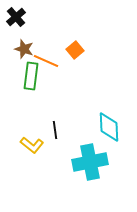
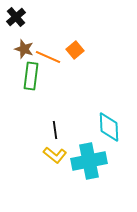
orange line: moved 2 px right, 4 px up
yellow L-shape: moved 23 px right, 10 px down
cyan cross: moved 1 px left, 1 px up
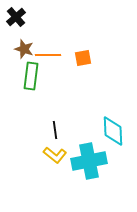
orange square: moved 8 px right, 8 px down; rotated 30 degrees clockwise
orange line: moved 2 px up; rotated 25 degrees counterclockwise
cyan diamond: moved 4 px right, 4 px down
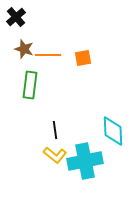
green rectangle: moved 1 px left, 9 px down
cyan cross: moved 4 px left
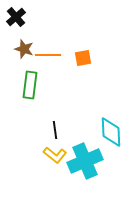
cyan diamond: moved 2 px left, 1 px down
cyan cross: rotated 12 degrees counterclockwise
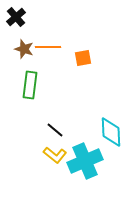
orange line: moved 8 px up
black line: rotated 42 degrees counterclockwise
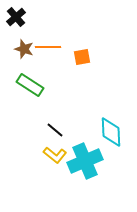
orange square: moved 1 px left, 1 px up
green rectangle: rotated 64 degrees counterclockwise
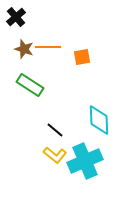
cyan diamond: moved 12 px left, 12 px up
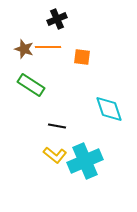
black cross: moved 41 px right, 2 px down; rotated 18 degrees clockwise
orange square: rotated 18 degrees clockwise
green rectangle: moved 1 px right
cyan diamond: moved 10 px right, 11 px up; rotated 16 degrees counterclockwise
black line: moved 2 px right, 4 px up; rotated 30 degrees counterclockwise
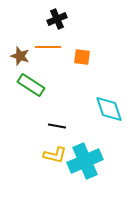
brown star: moved 4 px left, 7 px down
yellow L-shape: rotated 25 degrees counterclockwise
